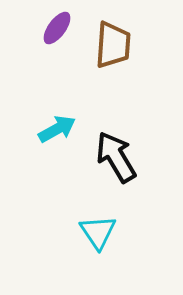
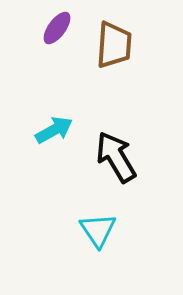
brown trapezoid: moved 1 px right
cyan arrow: moved 3 px left, 1 px down
cyan triangle: moved 2 px up
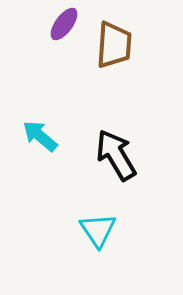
purple ellipse: moved 7 px right, 4 px up
cyan arrow: moved 14 px left, 6 px down; rotated 111 degrees counterclockwise
black arrow: moved 2 px up
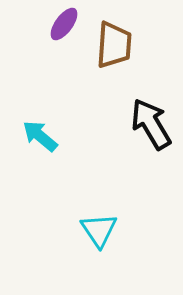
black arrow: moved 35 px right, 31 px up
cyan triangle: moved 1 px right
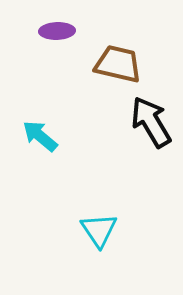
purple ellipse: moved 7 px left, 7 px down; rotated 52 degrees clockwise
brown trapezoid: moved 4 px right, 19 px down; rotated 81 degrees counterclockwise
black arrow: moved 2 px up
